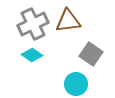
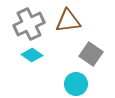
gray cross: moved 4 px left
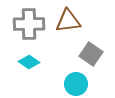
gray cross: rotated 24 degrees clockwise
cyan diamond: moved 3 px left, 7 px down
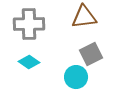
brown triangle: moved 16 px right, 4 px up
gray square: rotated 30 degrees clockwise
cyan circle: moved 7 px up
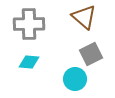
brown triangle: rotated 48 degrees clockwise
cyan diamond: rotated 30 degrees counterclockwise
cyan circle: moved 1 px left, 2 px down
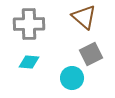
cyan circle: moved 3 px left, 1 px up
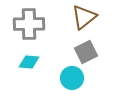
brown triangle: rotated 40 degrees clockwise
gray square: moved 5 px left, 2 px up
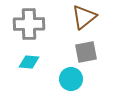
gray square: rotated 15 degrees clockwise
cyan circle: moved 1 px left, 1 px down
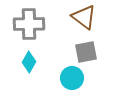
brown triangle: rotated 44 degrees counterclockwise
cyan diamond: rotated 65 degrees counterclockwise
cyan circle: moved 1 px right, 1 px up
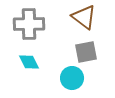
cyan diamond: rotated 55 degrees counterclockwise
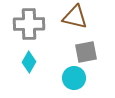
brown triangle: moved 9 px left; rotated 24 degrees counterclockwise
cyan diamond: rotated 55 degrees clockwise
cyan circle: moved 2 px right
